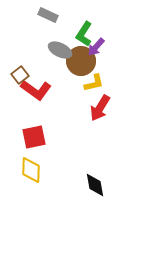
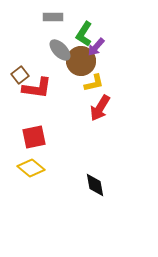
gray rectangle: moved 5 px right, 2 px down; rotated 24 degrees counterclockwise
gray ellipse: rotated 20 degrees clockwise
red L-shape: moved 1 px right, 2 px up; rotated 28 degrees counterclockwise
yellow diamond: moved 2 px up; rotated 52 degrees counterclockwise
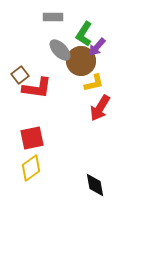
purple arrow: moved 1 px right
red square: moved 2 px left, 1 px down
yellow diamond: rotated 76 degrees counterclockwise
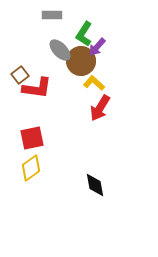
gray rectangle: moved 1 px left, 2 px up
yellow L-shape: rotated 125 degrees counterclockwise
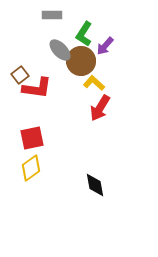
purple arrow: moved 8 px right, 1 px up
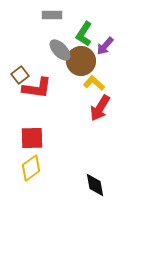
red square: rotated 10 degrees clockwise
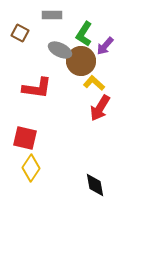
gray ellipse: rotated 20 degrees counterclockwise
brown square: moved 42 px up; rotated 24 degrees counterclockwise
red square: moved 7 px left; rotated 15 degrees clockwise
yellow diamond: rotated 20 degrees counterclockwise
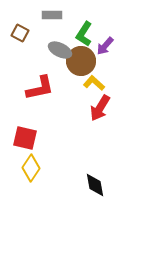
red L-shape: moved 3 px right; rotated 20 degrees counterclockwise
